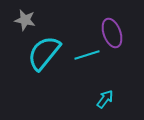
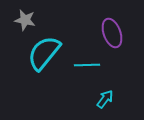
cyan line: moved 10 px down; rotated 15 degrees clockwise
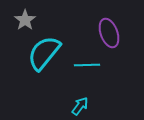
gray star: rotated 25 degrees clockwise
purple ellipse: moved 3 px left
cyan arrow: moved 25 px left, 7 px down
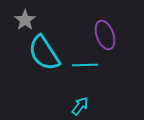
purple ellipse: moved 4 px left, 2 px down
cyan semicircle: rotated 72 degrees counterclockwise
cyan line: moved 2 px left
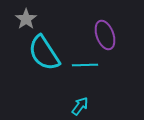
gray star: moved 1 px right, 1 px up
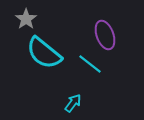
cyan semicircle: rotated 18 degrees counterclockwise
cyan line: moved 5 px right, 1 px up; rotated 40 degrees clockwise
cyan arrow: moved 7 px left, 3 px up
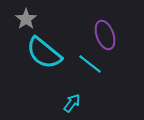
cyan arrow: moved 1 px left
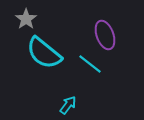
cyan arrow: moved 4 px left, 2 px down
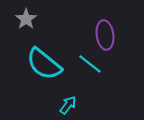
purple ellipse: rotated 12 degrees clockwise
cyan semicircle: moved 11 px down
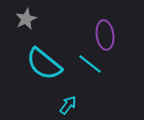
gray star: rotated 10 degrees clockwise
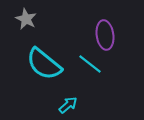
gray star: rotated 20 degrees counterclockwise
cyan arrow: rotated 12 degrees clockwise
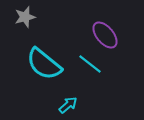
gray star: moved 1 px left, 2 px up; rotated 30 degrees clockwise
purple ellipse: rotated 32 degrees counterclockwise
